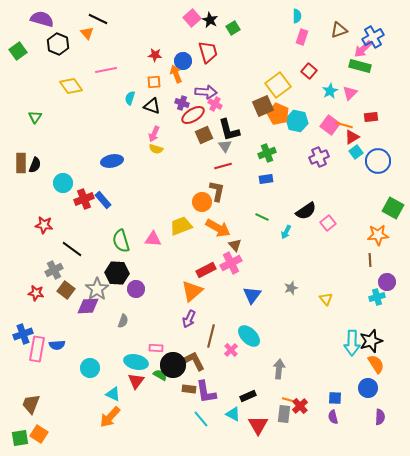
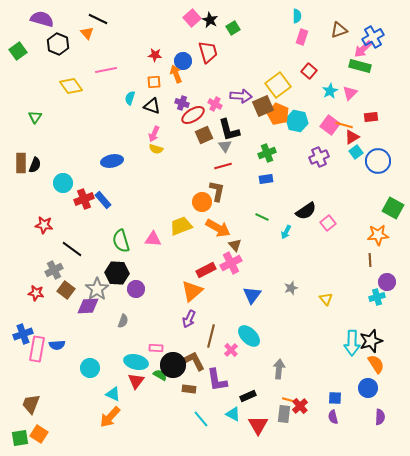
purple arrow at (206, 92): moved 35 px right, 4 px down
purple L-shape at (206, 392): moved 11 px right, 12 px up
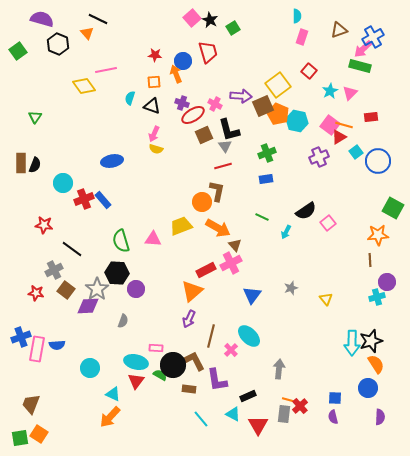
yellow diamond at (71, 86): moved 13 px right
red triangle at (352, 137): moved 13 px left
blue cross at (23, 334): moved 2 px left, 3 px down
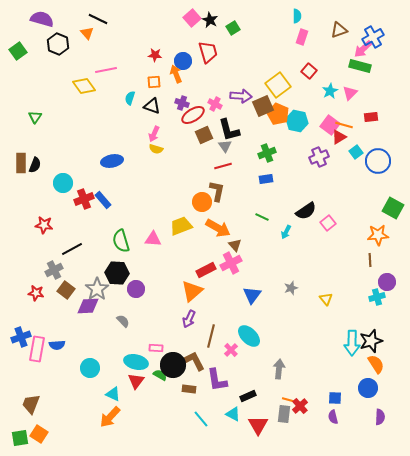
black line at (72, 249): rotated 65 degrees counterclockwise
gray semicircle at (123, 321): rotated 64 degrees counterclockwise
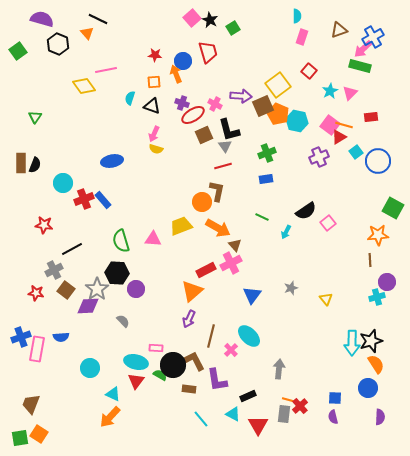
blue semicircle at (57, 345): moved 4 px right, 8 px up
